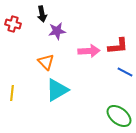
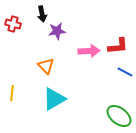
orange triangle: moved 4 px down
cyan triangle: moved 3 px left, 9 px down
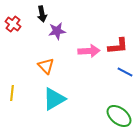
red cross: rotated 21 degrees clockwise
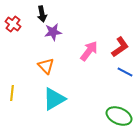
purple star: moved 4 px left, 1 px down
red L-shape: moved 2 px right, 1 px down; rotated 30 degrees counterclockwise
pink arrow: rotated 50 degrees counterclockwise
green ellipse: rotated 15 degrees counterclockwise
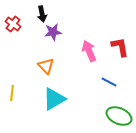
red L-shape: rotated 65 degrees counterclockwise
pink arrow: rotated 60 degrees counterclockwise
blue line: moved 16 px left, 10 px down
